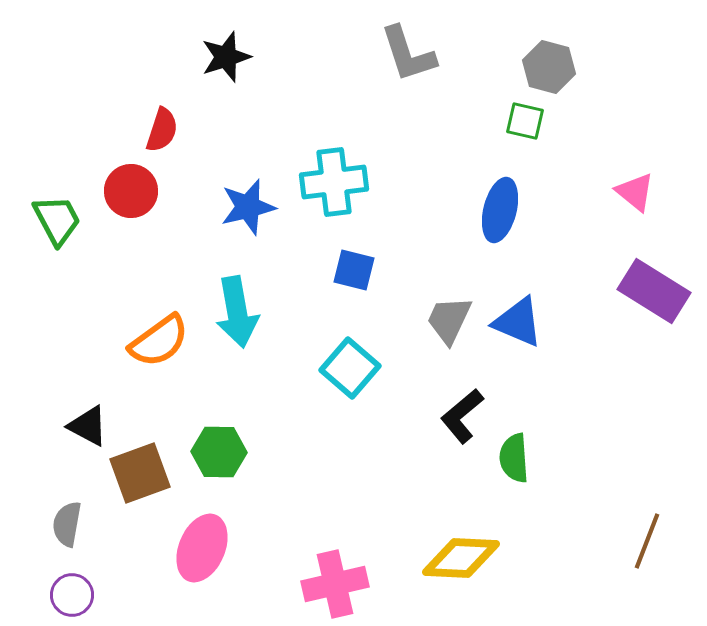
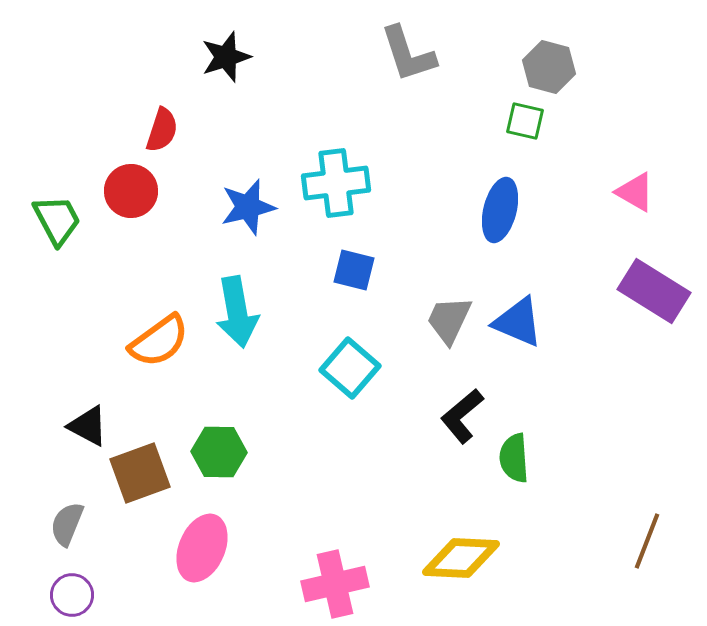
cyan cross: moved 2 px right, 1 px down
pink triangle: rotated 9 degrees counterclockwise
gray semicircle: rotated 12 degrees clockwise
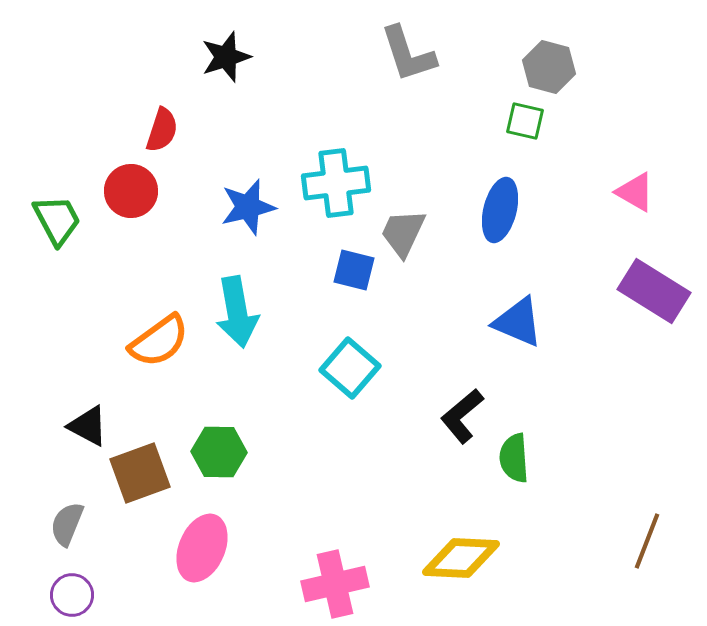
gray trapezoid: moved 46 px left, 87 px up
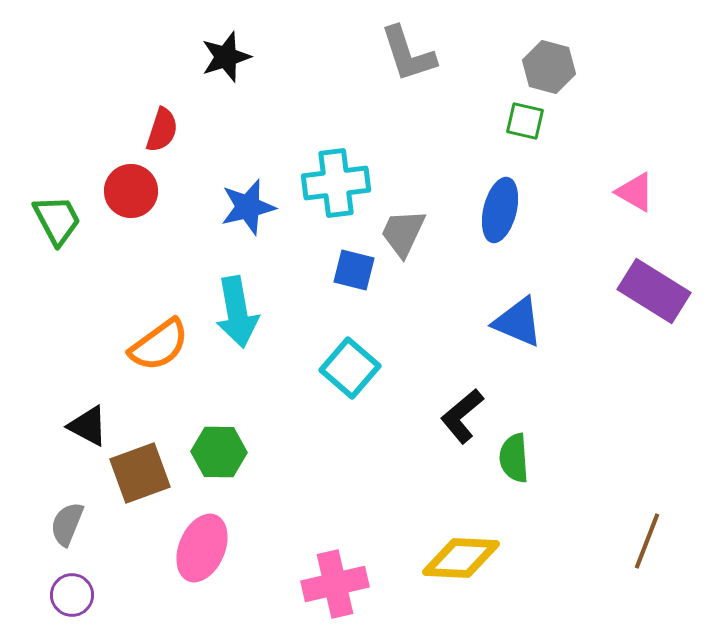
orange semicircle: moved 4 px down
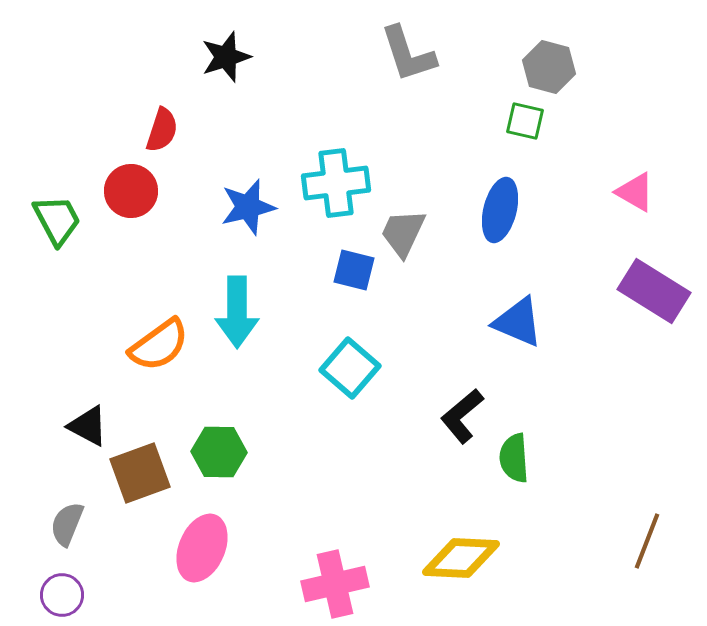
cyan arrow: rotated 10 degrees clockwise
purple circle: moved 10 px left
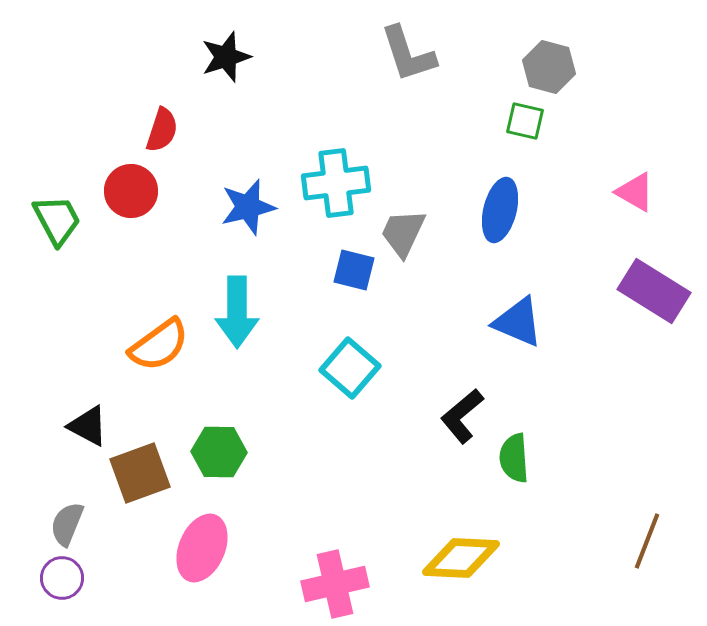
purple circle: moved 17 px up
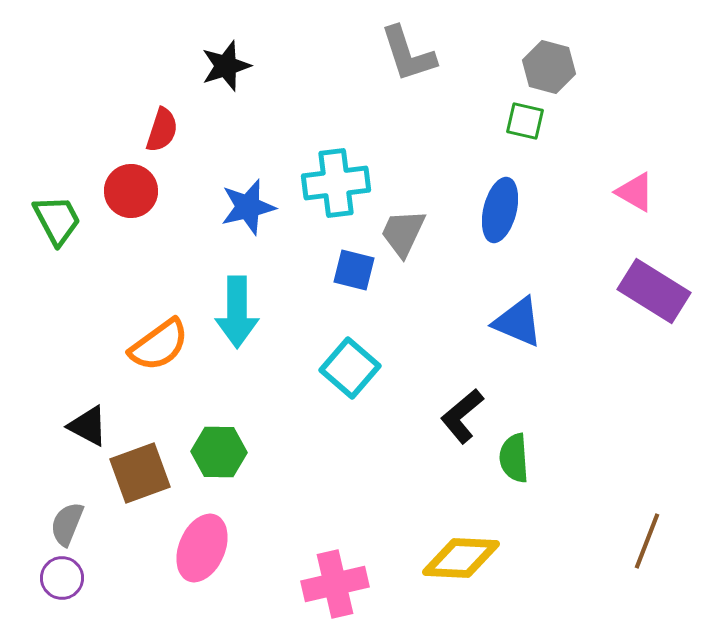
black star: moved 9 px down
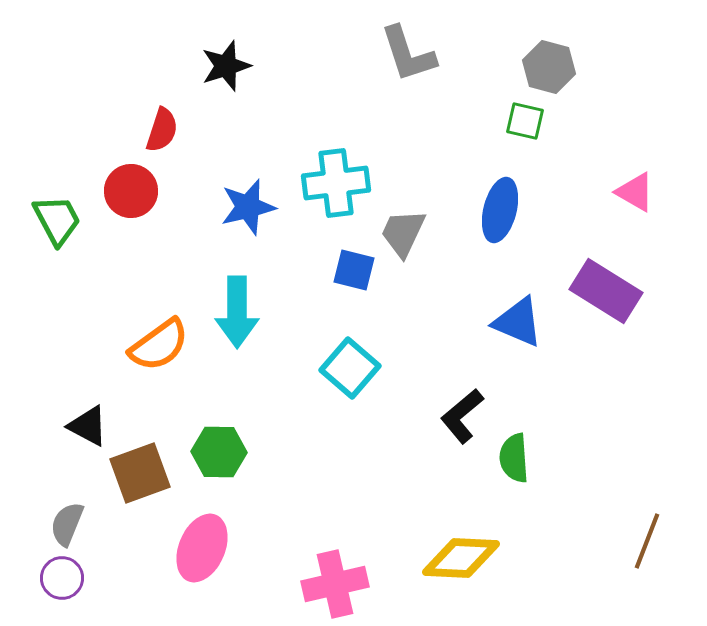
purple rectangle: moved 48 px left
